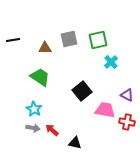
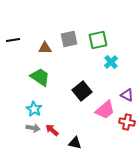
pink trapezoid: rotated 130 degrees clockwise
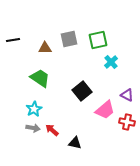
green trapezoid: moved 1 px down
cyan star: rotated 14 degrees clockwise
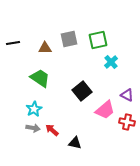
black line: moved 3 px down
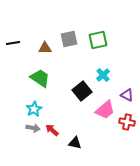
cyan cross: moved 8 px left, 13 px down
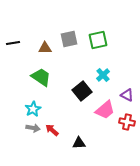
green trapezoid: moved 1 px right, 1 px up
cyan star: moved 1 px left
black triangle: moved 4 px right; rotated 16 degrees counterclockwise
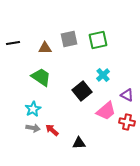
pink trapezoid: moved 1 px right, 1 px down
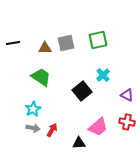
gray square: moved 3 px left, 4 px down
pink trapezoid: moved 8 px left, 16 px down
red arrow: rotated 80 degrees clockwise
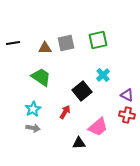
red cross: moved 7 px up
red arrow: moved 13 px right, 18 px up
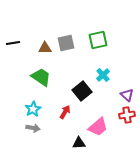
purple triangle: rotated 16 degrees clockwise
red cross: rotated 21 degrees counterclockwise
